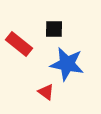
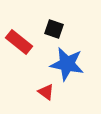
black square: rotated 18 degrees clockwise
red rectangle: moved 2 px up
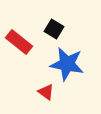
black square: rotated 12 degrees clockwise
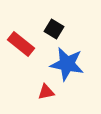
red rectangle: moved 2 px right, 2 px down
red triangle: rotated 48 degrees counterclockwise
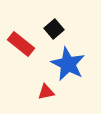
black square: rotated 18 degrees clockwise
blue star: moved 1 px right; rotated 16 degrees clockwise
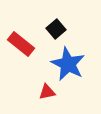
black square: moved 2 px right
red triangle: moved 1 px right
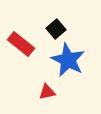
blue star: moved 4 px up
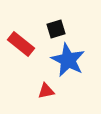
black square: rotated 24 degrees clockwise
red triangle: moved 1 px left, 1 px up
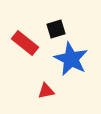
red rectangle: moved 4 px right, 1 px up
blue star: moved 3 px right, 1 px up
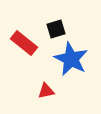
red rectangle: moved 1 px left
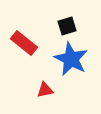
black square: moved 11 px right, 3 px up
red triangle: moved 1 px left, 1 px up
